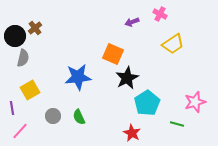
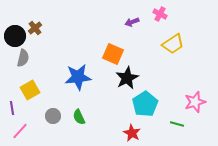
cyan pentagon: moved 2 px left, 1 px down
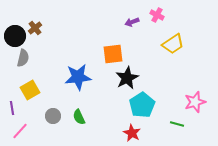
pink cross: moved 3 px left, 1 px down
orange square: rotated 30 degrees counterclockwise
cyan pentagon: moved 3 px left, 1 px down
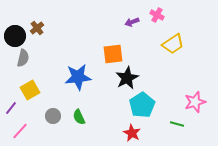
brown cross: moved 2 px right
purple line: moved 1 px left; rotated 48 degrees clockwise
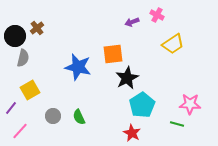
blue star: moved 10 px up; rotated 20 degrees clockwise
pink star: moved 5 px left, 2 px down; rotated 20 degrees clockwise
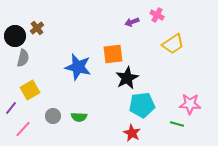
cyan pentagon: rotated 25 degrees clockwise
green semicircle: rotated 63 degrees counterclockwise
pink line: moved 3 px right, 2 px up
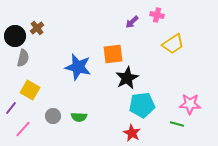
pink cross: rotated 16 degrees counterclockwise
purple arrow: rotated 24 degrees counterclockwise
yellow square: rotated 30 degrees counterclockwise
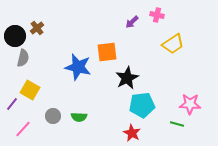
orange square: moved 6 px left, 2 px up
purple line: moved 1 px right, 4 px up
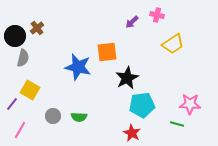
pink line: moved 3 px left, 1 px down; rotated 12 degrees counterclockwise
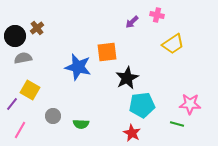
gray semicircle: rotated 114 degrees counterclockwise
green semicircle: moved 2 px right, 7 px down
